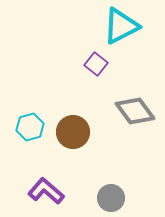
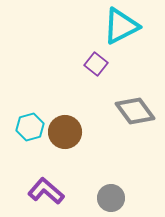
brown circle: moved 8 px left
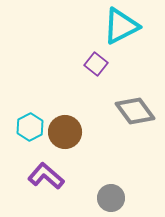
cyan hexagon: rotated 12 degrees counterclockwise
purple L-shape: moved 15 px up
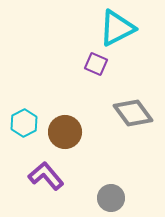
cyan triangle: moved 4 px left, 2 px down
purple square: rotated 15 degrees counterclockwise
gray diamond: moved 2 px left, 2 px down
cyan hexagon: moved 6 px left, 4 px up
purple L-shape: rotated 9 degrees clockwise
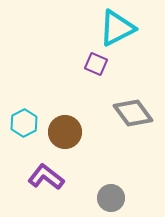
purple L-shape: moved 1 px down; rotated 12 degrees counterclockwise
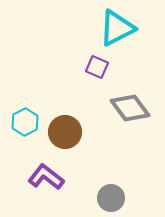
purple square: moved 1 px right, 3 px down
gray diamond: moved 3 px left, 5 px up
cyan hexagon: moved 1 px right, 1 px up
